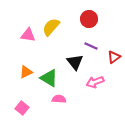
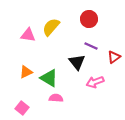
black triangle: moved 2 px right
pink semicircle: moved 3 px left, 1 px up
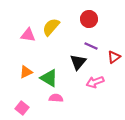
black triangle: moved 1 px right; rotated 18 degrees clockwise
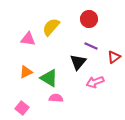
pink triangle: moved 4 px down
